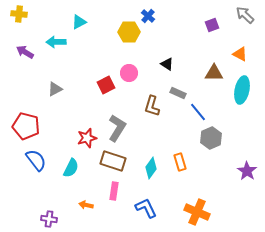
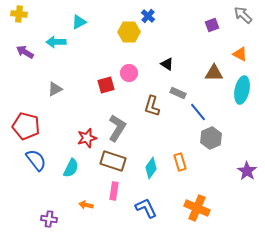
gray arrow: moved 2 px left
red square: rotated 12 degrees clockwise
orange cross: moved 4 px up
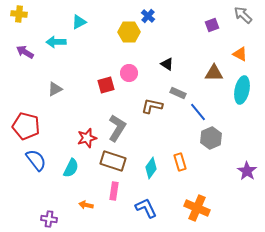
brown L-shape: rotated 85 degrees clockwise
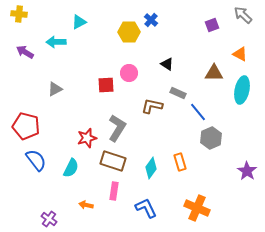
blue cross: moved 3 px right, 4 px down
red square: rotated 12 degrees clockwise
purple cross: rotated 28 degrees clockwise
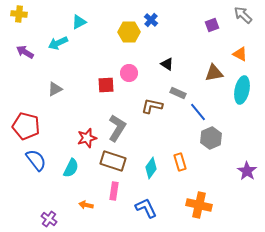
cyan arrow: moved 2 px right, 1 px down; rotated 24 degrees counterclockwise
brown triangle: rotated 12 degrees counterclockwise
orange cross: moved 2 px right, 3 px up; rotated 10 degrees counterclockwise
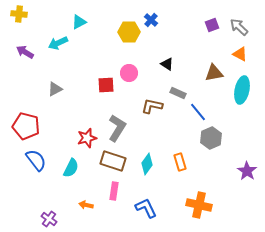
gray arrow: moved 4 px left, 12 px down
cyan diamond: moved 4 px left, 4 px up
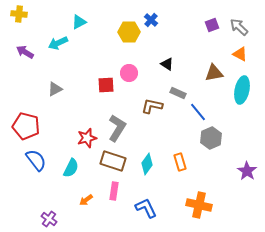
orange arrow: moved 5 px up; rotated 48 degrees counterclockwise
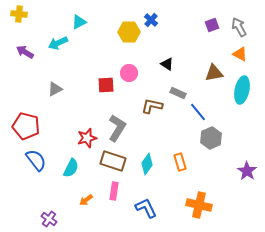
gray arrow: rotated 18 degrees clockwise
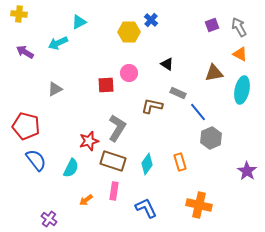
red star: moved 2 px right, 3 px down
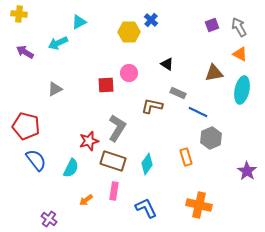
blue line: rotated 24 degrees counterclockwise
orange rectangle: moved 6 px right, 5 px up
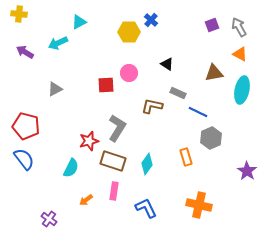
blue semicircle: moved 12 px left, 1 px up
